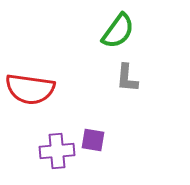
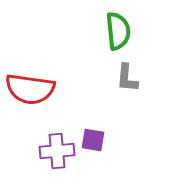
green semicircle: rotated 42 degrees counterclockwise
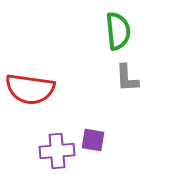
gray L-shape: rotated 8 degrees counterclockwise
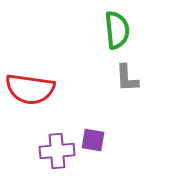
green semicircle: moved 1 px left, 1 px up
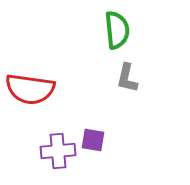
gray L-shape: rotated 16 degrees clockwise
purple cross: moved 1 px right
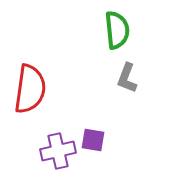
gray L-shape: rotated 8 degrees clockwise
red semicircle: rotated 90 degrees counterclockwise
purple cross: rotated 8 degrees counterclockwise
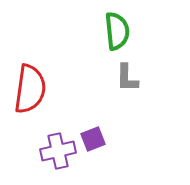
green semicircle: moved 1 px down
gray L-shape: rotated 20 degrees counterclockwise
purple square: moved 1 px up; rotated 30 degrees counterclockwise
